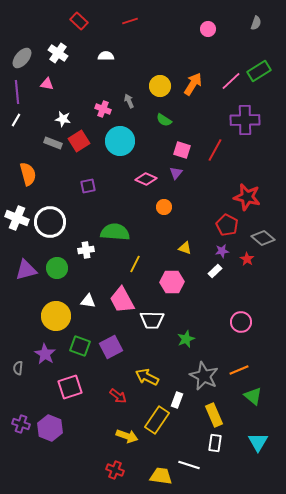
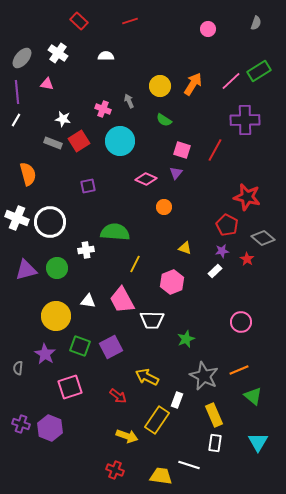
pink hexagon at (172, 282): rotated 20 degrees counterclockwise
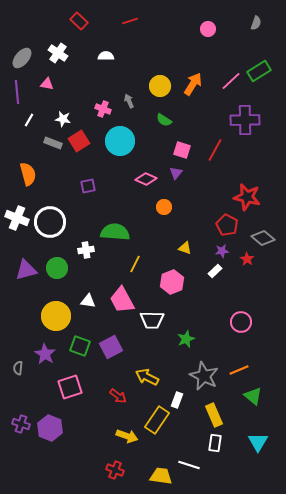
white line at (16, 120): moved 13 px right
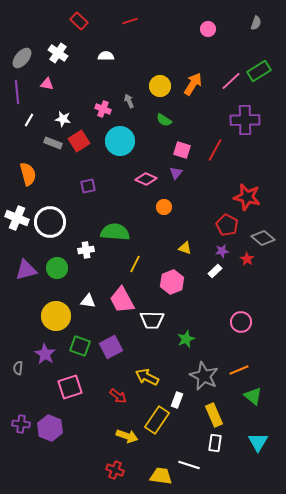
purple cross at (21, 424): rotated 12 degrees counterclockwise
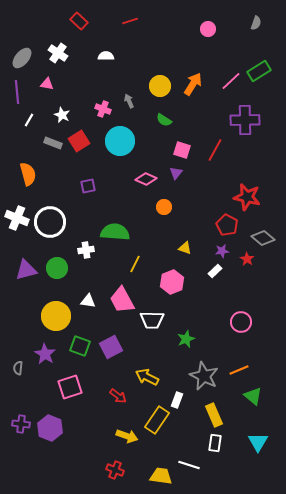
white star at (63, 119): moved 1 px left, 4 px up; rotated 14 degrees clockwise
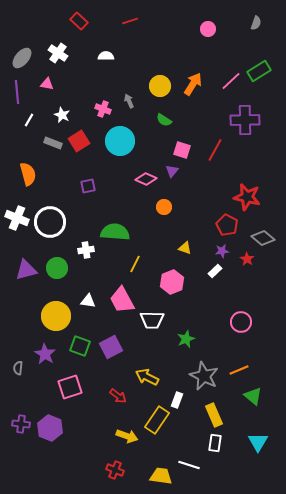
purple triangle at (176, 173): moved 4 px left, 2 px up
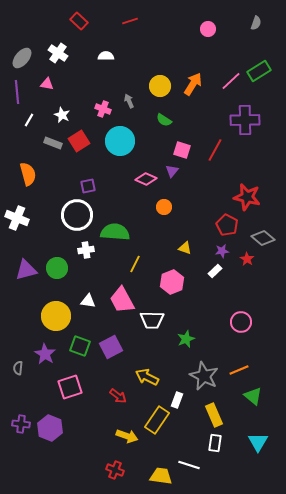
white circle at (50, 222): moved 27 px right, 7 px up
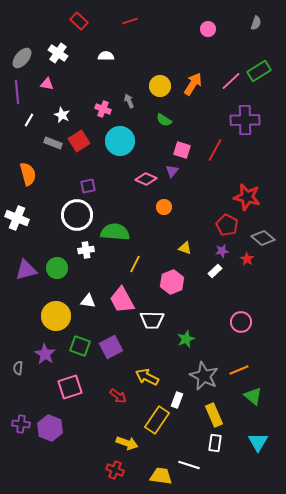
yellow arrow at (127, 436): moved 7 px down
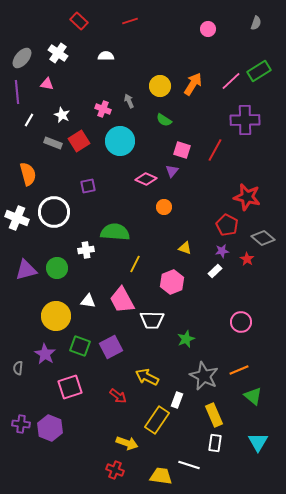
white circle at (77, 215): moved 23 px left, 3 px up
